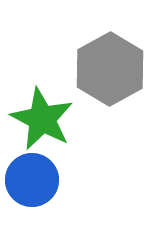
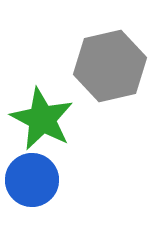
gray hexagon: moved 3 px up; rotated 16 degrees clockwise
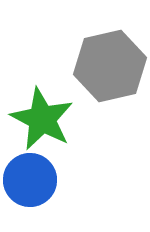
blue circle: moved 2 px left
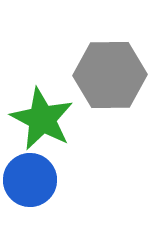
gray hexagon: moved 9 px down; rotated 12 degrees clockwise
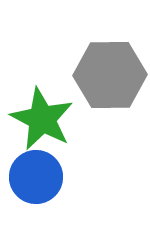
blue circle: moved 6 px right, 3 px up
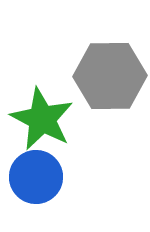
gray hexagon: moved 1 px down
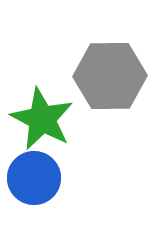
blue circle: moved 2 px left, 1 px down
